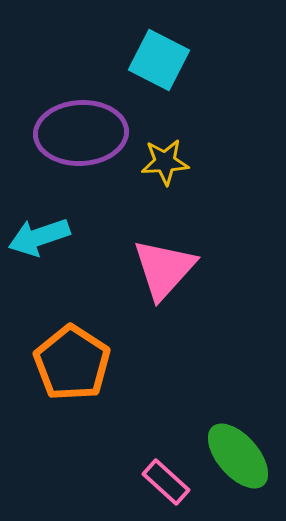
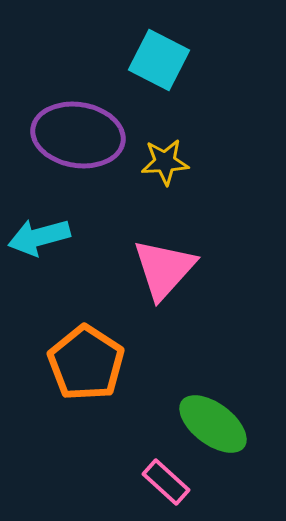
purple ellipse: moved 3 px left, 2 px down; rotated 12 degrees clockwise
cyan arrow: rotated 4 degrees clockwise
orange pentagon: moved 14 px right
green ellipse: moved 25 px left, 32 px up; rotated 12 degrees counterclockwise
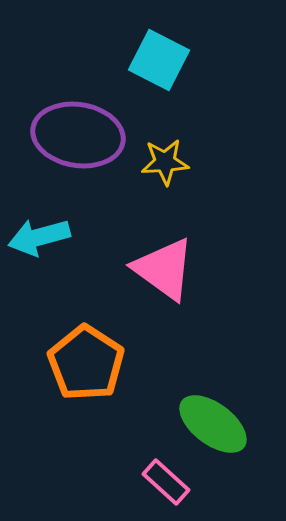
pink triangle: rotated 36 degrees counterclockwise
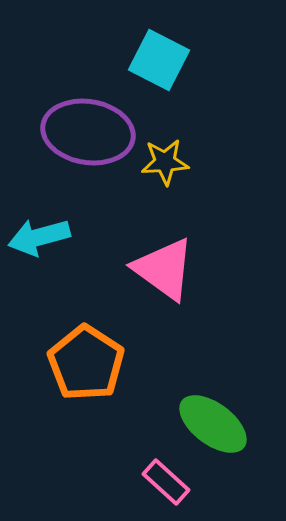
purple ellipse: moved 10 px right, 3 px up
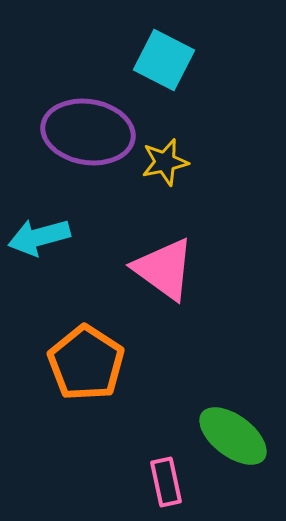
cyan square: moved 5 px right
yellow star: rotated 9 degrees counterclockwise
green ellipse: moved 20 px right, 12 px down
pink rectangle: rotated 36 degrees clockwise
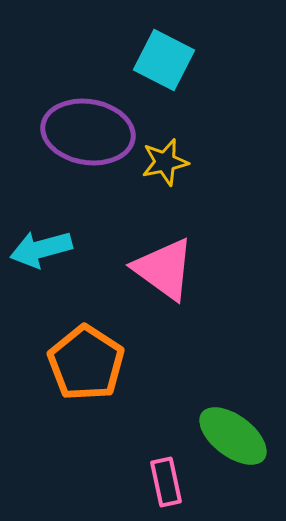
cyan arrow: moved 2 px right, 12 px down
